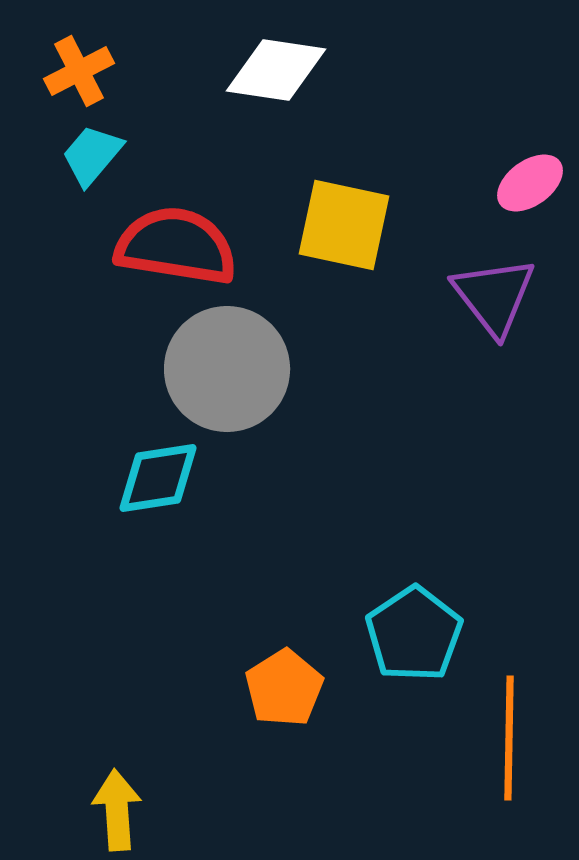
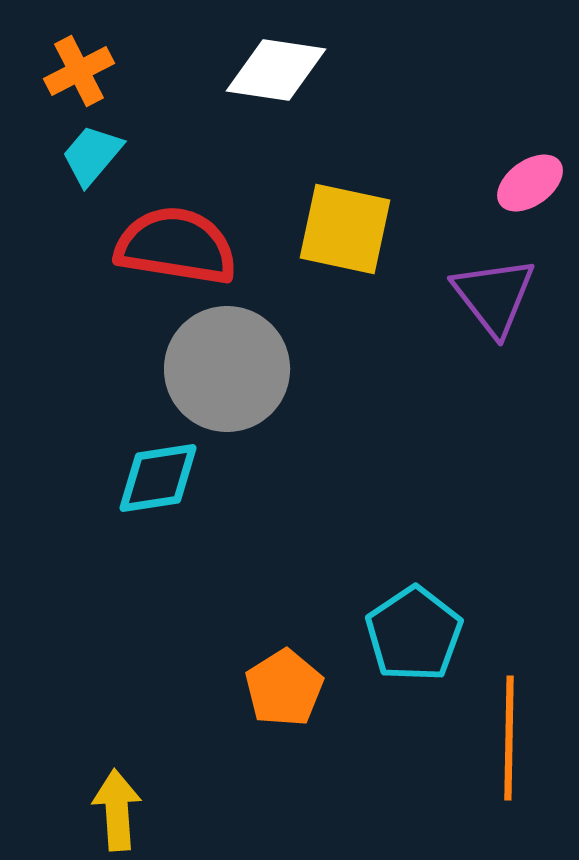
yellow square: moved 1 px right, 4 px down
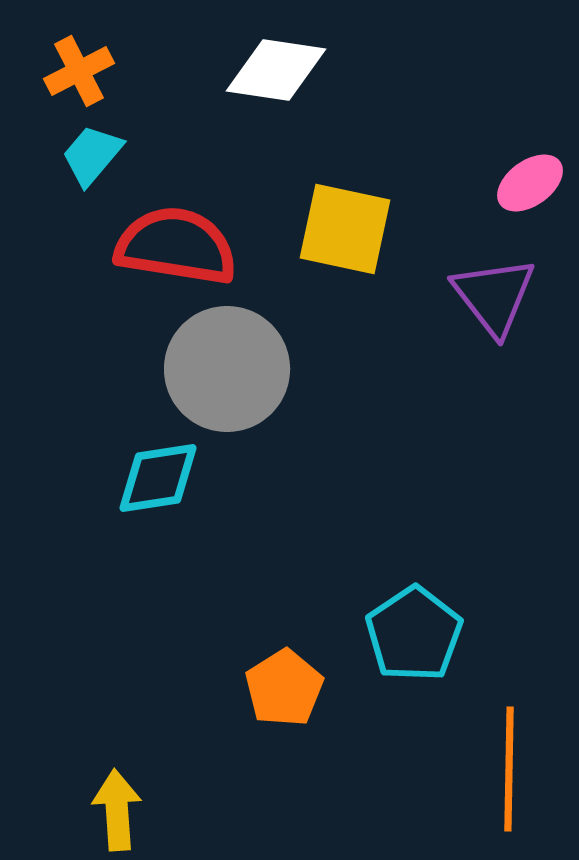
orange line: moved 31 px down
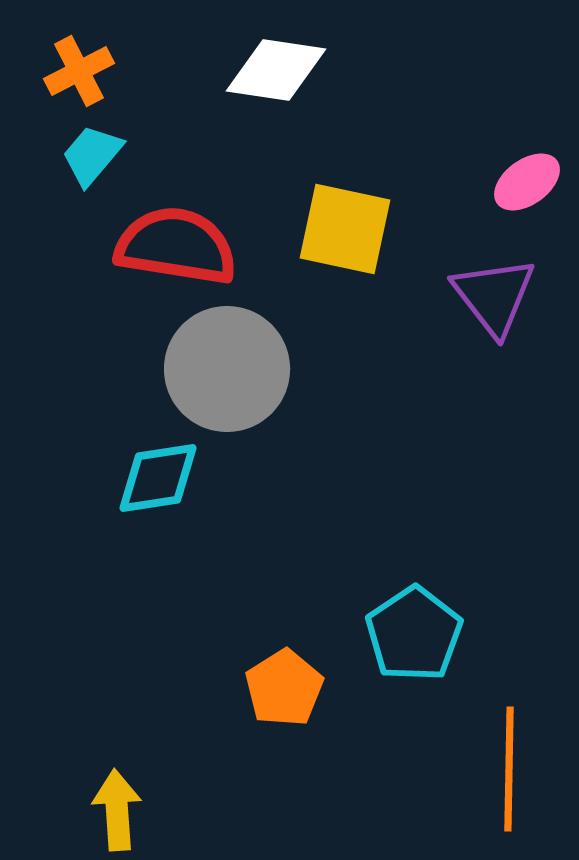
pink ellipse: moved 3 px left, 1 px up
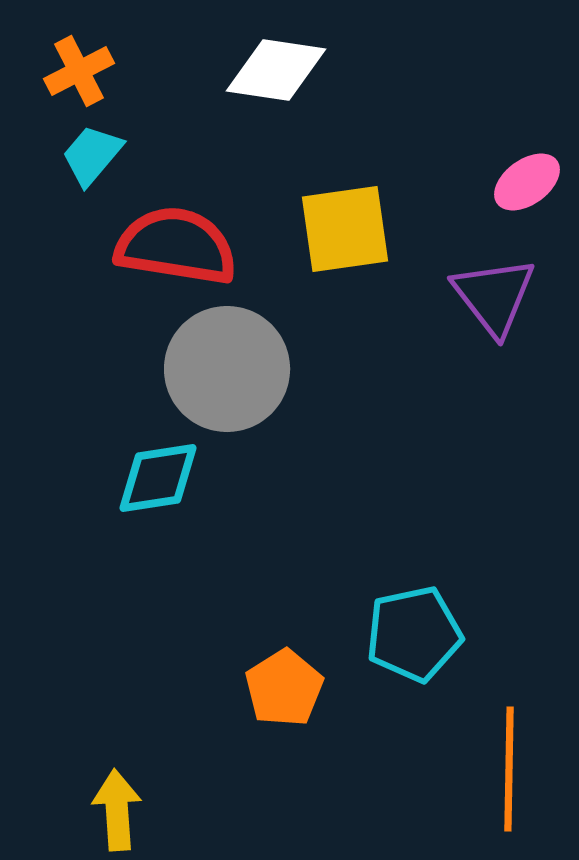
yellow square: rotated 20 degrees counterclockwise
cyan pentagon: rotated 22 degrees clockwise
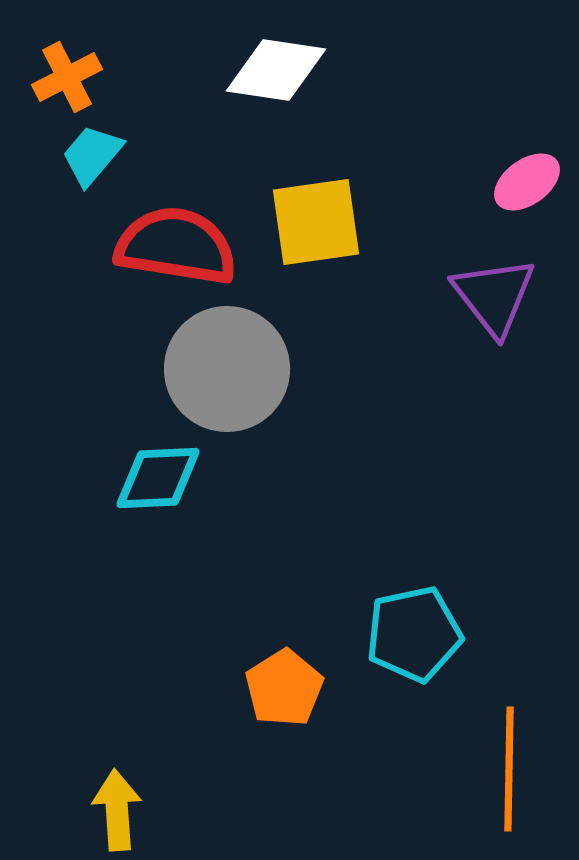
orange cross: moved 12 px left, 6 px down
yellow square: moved 29 px left, 7 px up
cyan diamond: rotated 6 degrees clockwise
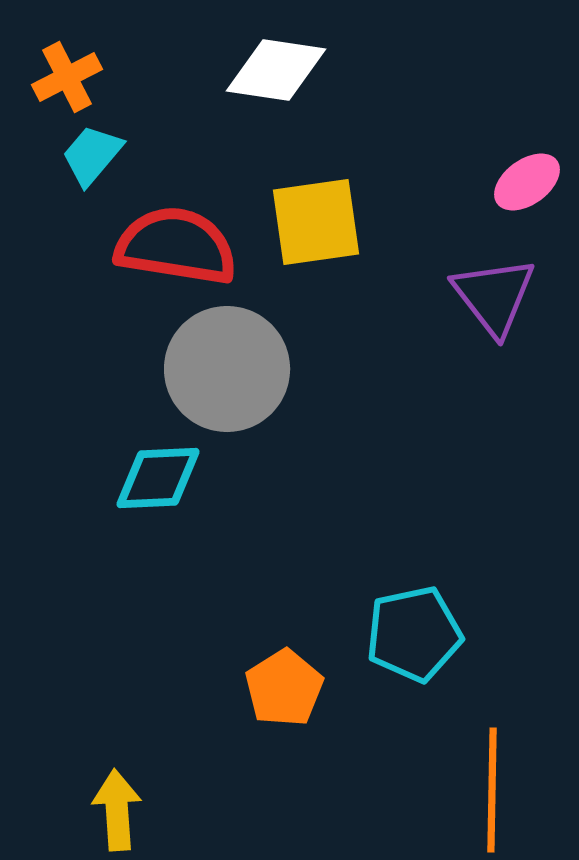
orange line: moved 17 px left, 21 px down
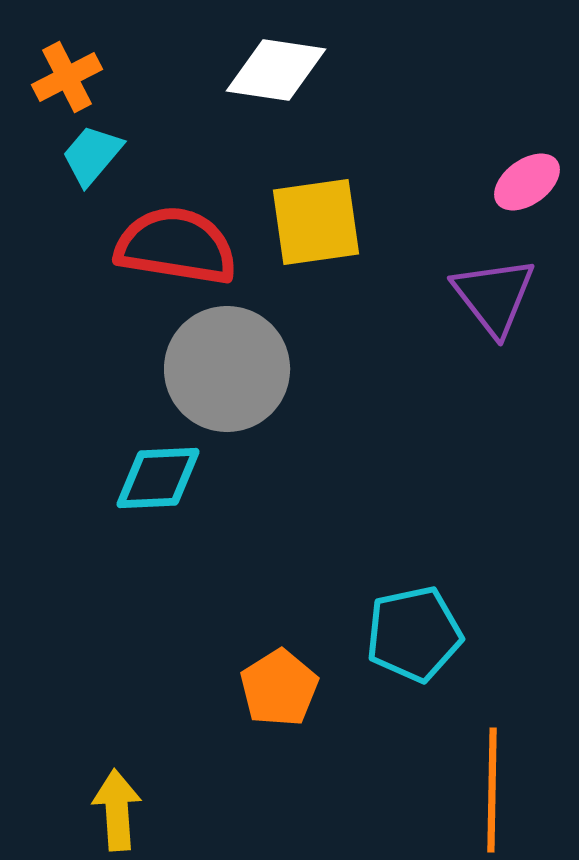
orange pentagon: moved 5 px left
